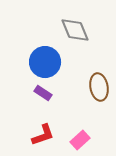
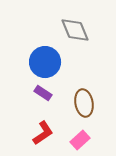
brown ellipse: moved 15 px left, 16 px down
red L-shape: moved 2 px up; rotated 15 degrees counterclockwise
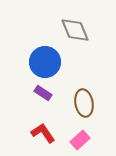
red L-shape: rotated 90 degrees counterclockwise
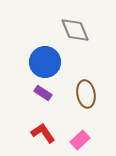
brown ellipse: moved 2 px right, 9 px up
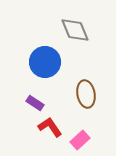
purple rectangle: moved 8 px left, 10 px down
red L-shape: moved 7 px right, 6 px up
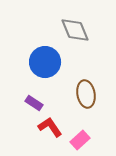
purple rectangle: moved 1 px left
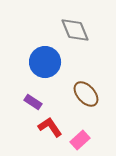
brown ellipse: rotated 32 degrees counterclockwise
purple rectangle: moved 1 px left, 1 px up
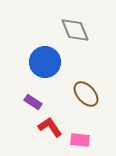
pink rectangle: rotated 48 degrees clockwise
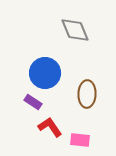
blue circle: moved 11 px down
brown ellipse: moved 1 px right; rotated 44 degrees clockwise
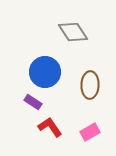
gray diamond: moved 2 px left, 2 px down; rotated 12 degrees counterclockwise
blue circle: moved 1 px up
brown ellipse: moved 3 px right, 9 px up
pink rectangle: moved 10 px right, 8 px up; rotated 36 degrees counterclockwise
